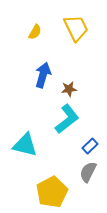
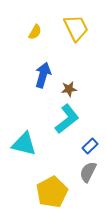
cyan triangle: moved 1 px left, 1 px up
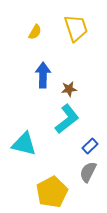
yellow trapezoid: rotated 8 degrees clockwise
blue arrow: rotated 15 degrees counterclockwise
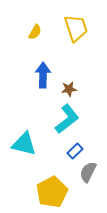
blue rectangle: moved 15 px left, 5 px down
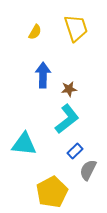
cyan triangle: rotated 8 degrees counterclockwise
gray semicircle: moved 2 px up
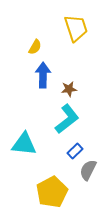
yellow semicircle: moved 15 px down
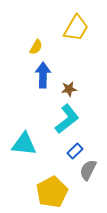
yellow trapezoid: rotated 48 degrees clockwise
yellow semicircle: moved 1 px right
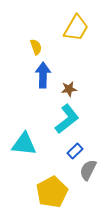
yellow semicircle: rotated 49 degrees counterclockwise
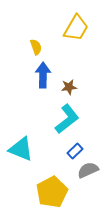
brown star: moved 2 px up
cyan triangle: moved 3 px left, 5 px down; rotated 16 degrees clockwise
gray semicircle: rotated 40 degrees clockwise
